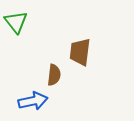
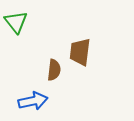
brown semicircle: moved 5 px up
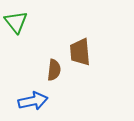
brown trapezoid: rotated 12 degrees counterclockwise
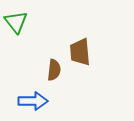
blue arrow: rotated 12 degrees clockwise
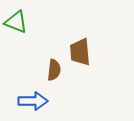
green triangle: rotated 30 degrees counterclockwise
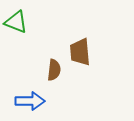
blue arrow: moved 3 px left
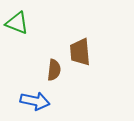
green triangle: moved 1 px right, 1 px down
blue arrow: moved 5 px right; rotated 12 degrees clockwise
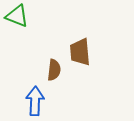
green triangle: moved 7 px up
blue arrow: rotated 100 degrees counterclockwise
